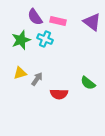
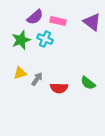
purple semicircle: rotated 96 degrees counterclockwise
red semicircle: moved 6 px up
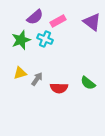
pink rectangle: rotated 42 degrees counterclockwise
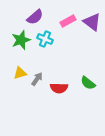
pink rectangle: moved 10 px right
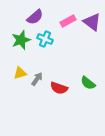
red semicircle: rotated 18 degrees clockwise
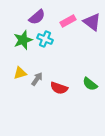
purple semicircle: moved 2 px right
green star: moved 2 px right
green semicircle: moved 2 px right, 1 px down
